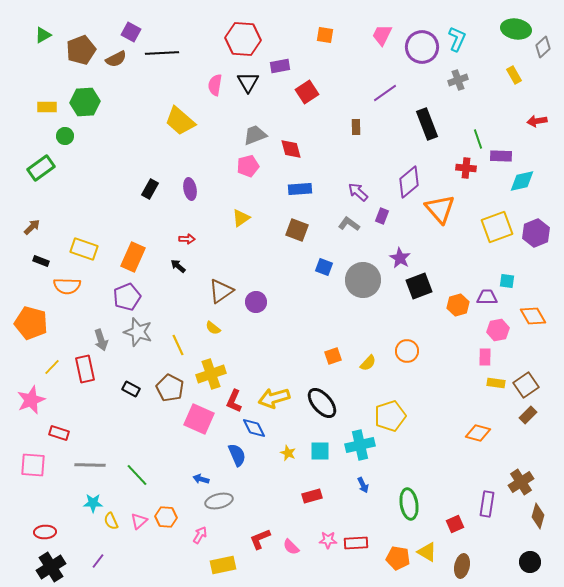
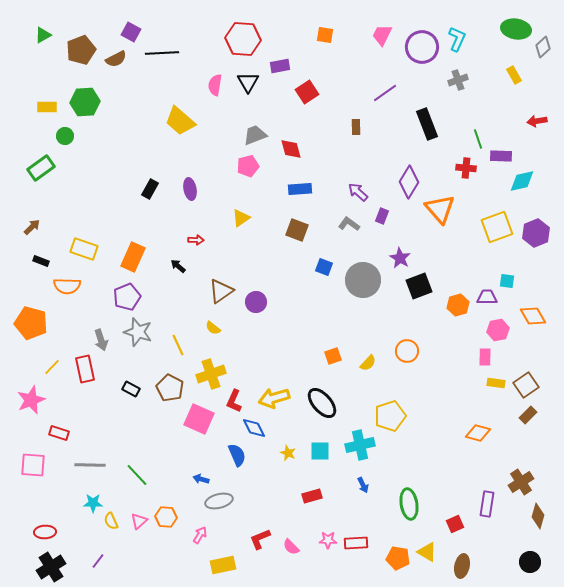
purple diamond at (409, 182): rotated 20 degrees counterclockwise
red arrow at (187, 239): moved 9 px right, 1 px down
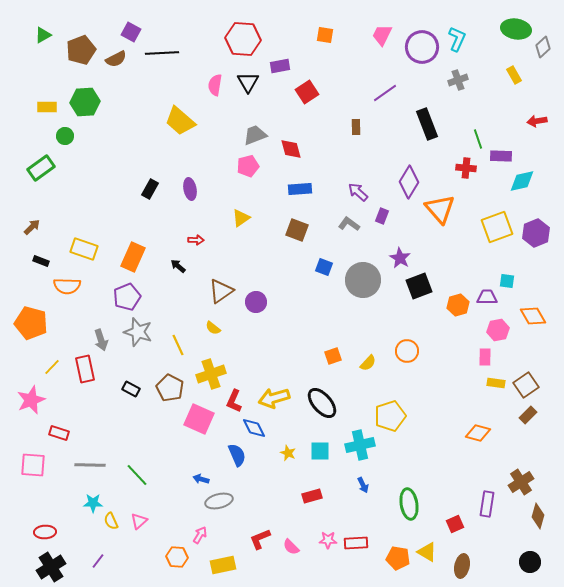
orange hexagon at (166, 517): moved 11 px right, 40 px down
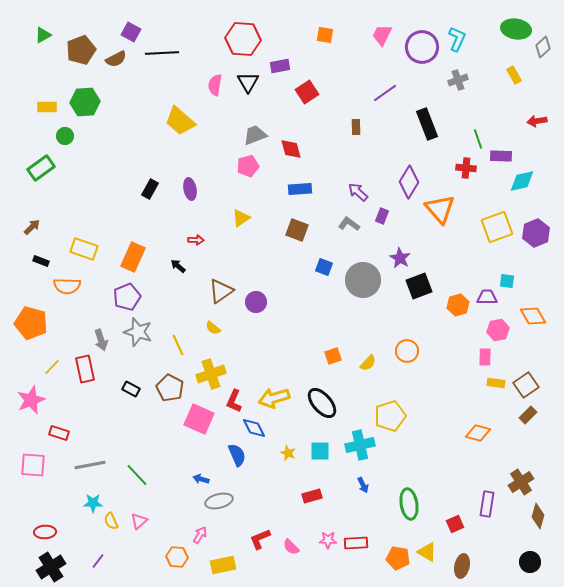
gray line at (90, 465): rotated 12 degrees counterclockwise
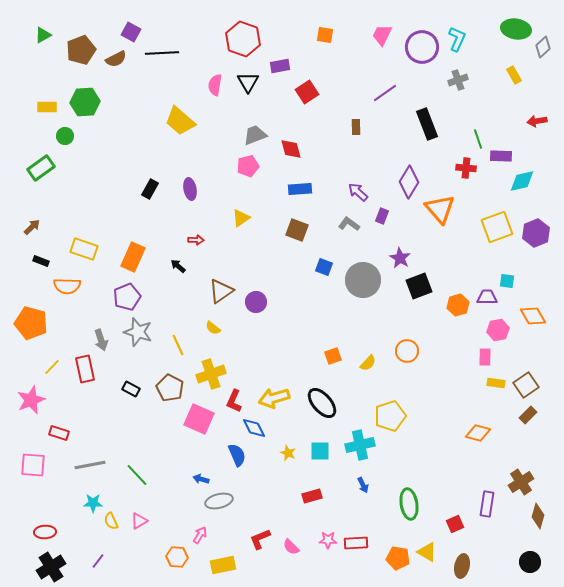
red hexagon at (243, 39): rotated 16 degrees clockwise
pink triangle at (139, 521): rotated 12 degrees clockwise
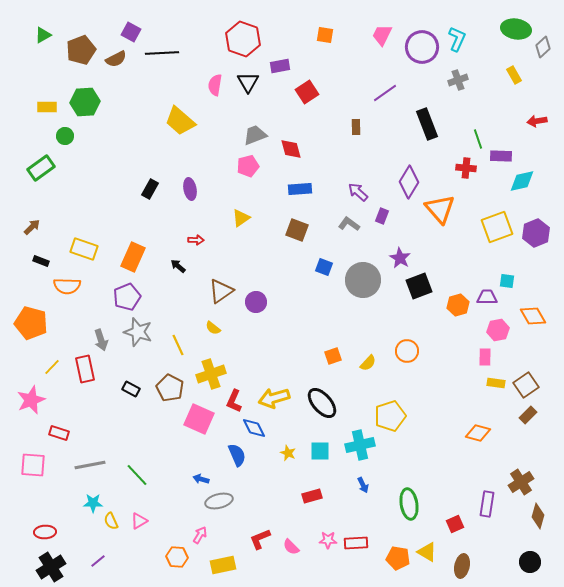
purple line at (98, 561): rotated 14 degrees clockwise
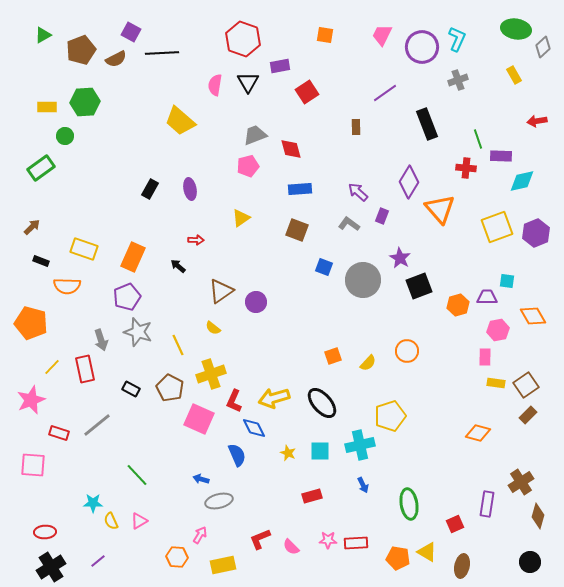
gray line at (90, 465): moved 7 px right, 40 px up; rotated 28 degrees counterclockwise
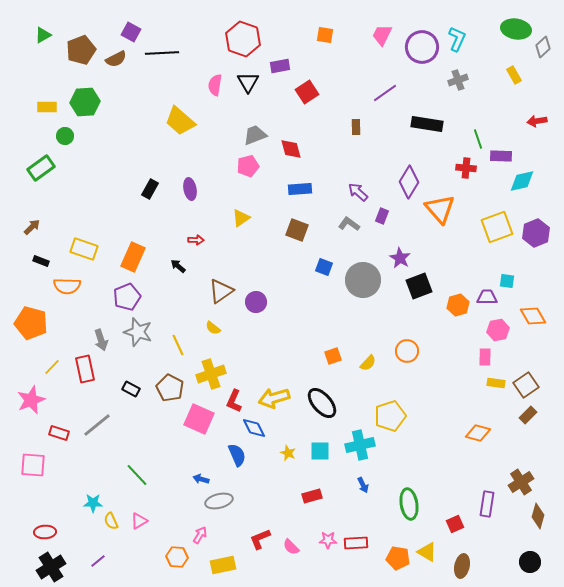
black rectangle at (427, 124): rotated 60 degrees counterclockwise
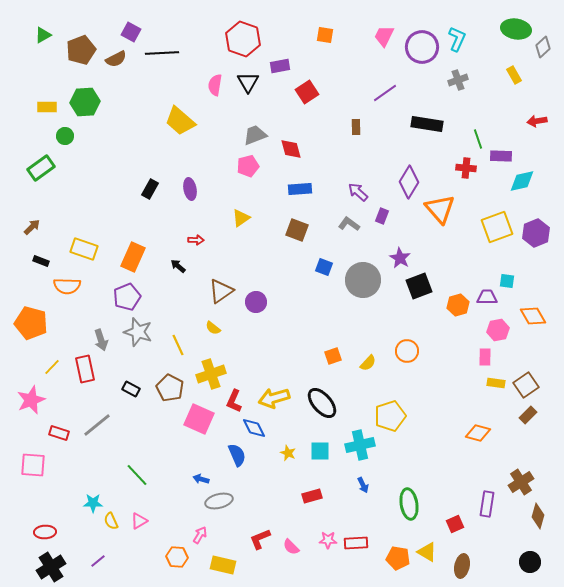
pink trapezoid at (382, 35): moved 2 px right, 1 px down
yellow rectangle at (223, 565): rotated 25 degrees clockwise
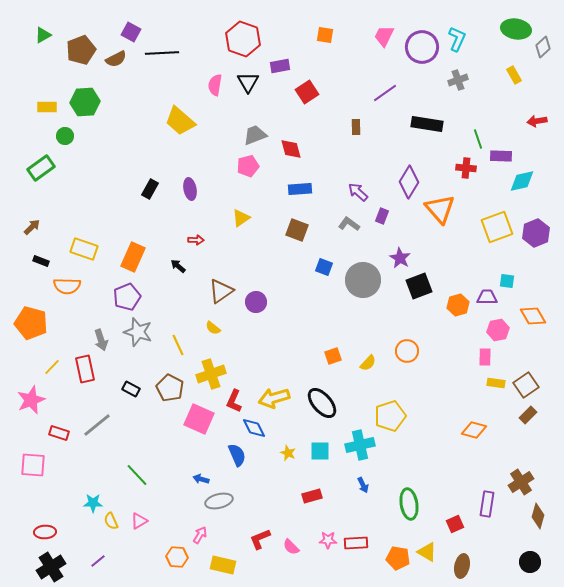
orange diamond at (478, 433): moved 4 px left, 3 px up
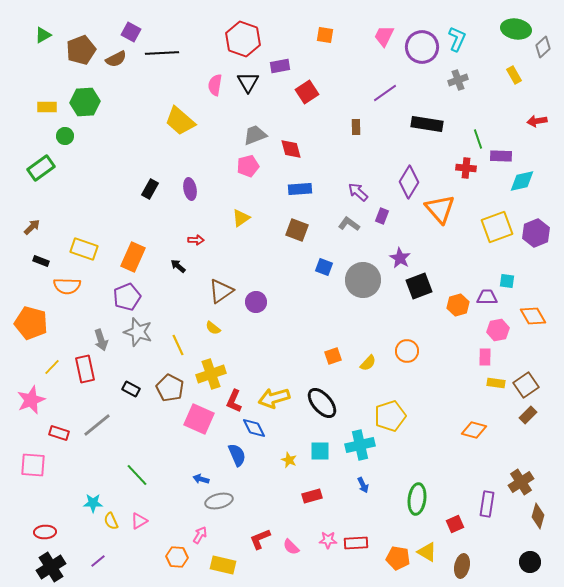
yellow star at (288, 453): moved 1 px right, 7 px down
green ellipse at (409, 504): moved 8 px right, 5 px up; rotated 16 degrees clockwise
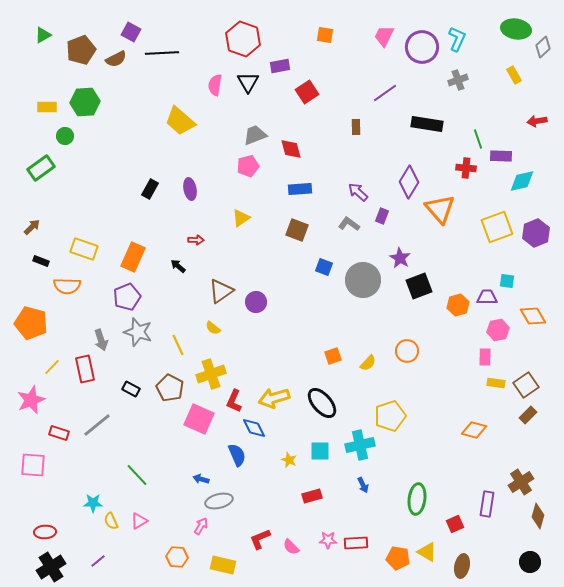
pink arrow at (200, 535): moved 1 px right, 9 px up
